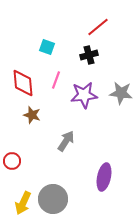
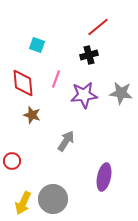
cyan square: moved 10 px left, 2 px up
pink line: moved 1 px up
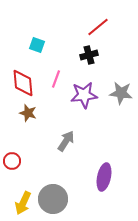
brown star: moved 4 px left, 2 px up
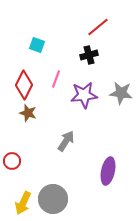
red diamond: moved 1 px right, 2 px down; rotated 32 degrees clockwise
purple ellipse: moved 4 px right, 6 px up
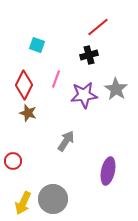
gray star: moved 5 px left, 4 px up; rotated 25 degrees clockwise
red circle: moved 1 px right
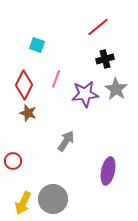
black cross: moved 16 px right, 4 px down
purple star: moved 1 px right, 1 px up
